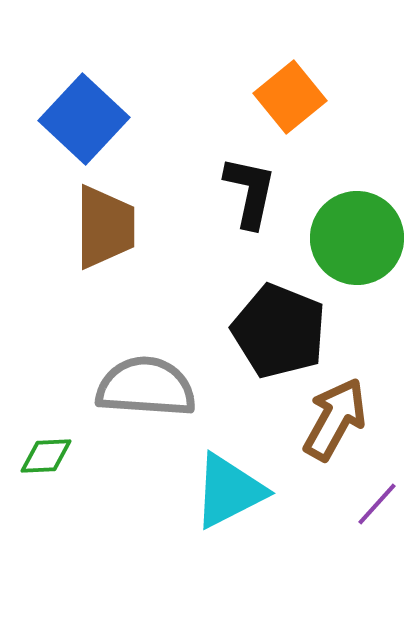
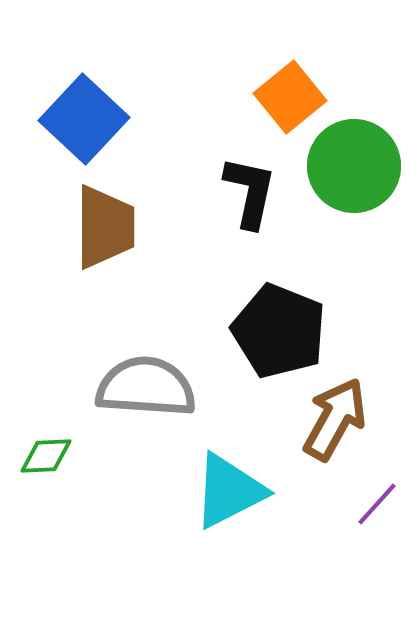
green circle: moved 3 px left, 72 px up
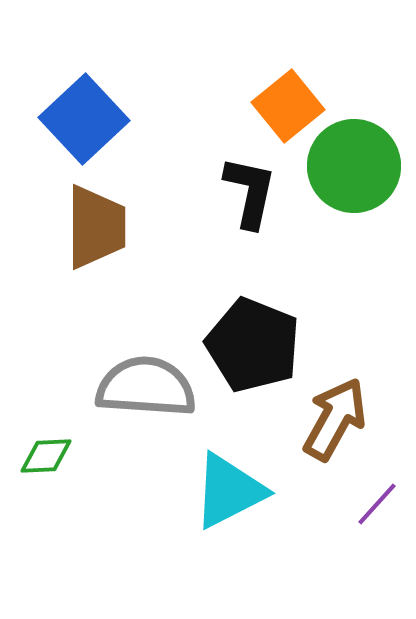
orange square: moved 2 px left, 9 px down
blue square: rotated 4 degrees clockwise
brown trapezoid: moved 9 px left
black pentagon: moved 26 px left, 14 px down
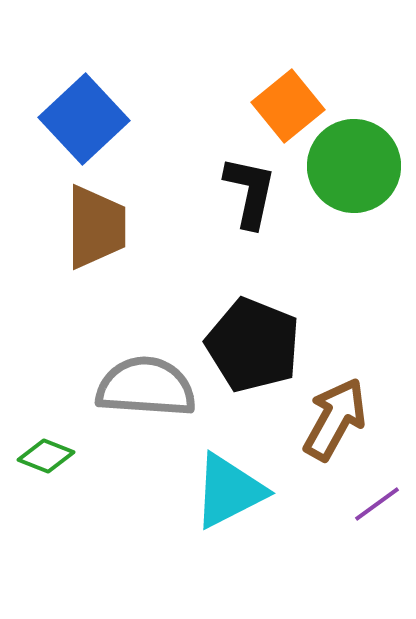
green diamond: rotated 24 degrees clockwise
purple line: rotated 12 degrees clockwise
